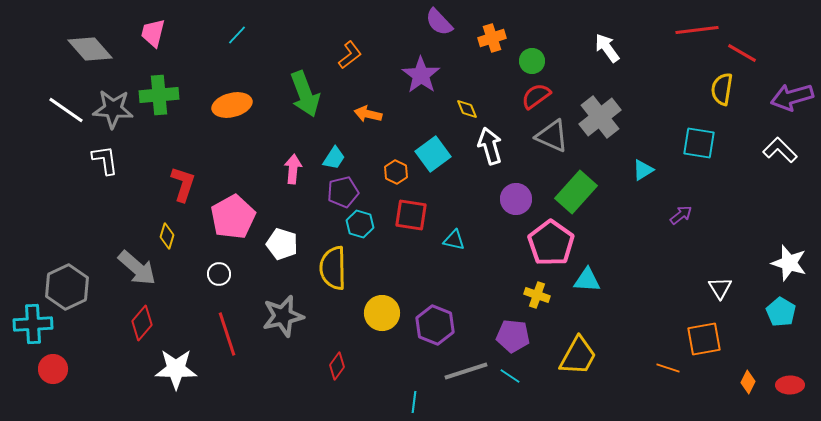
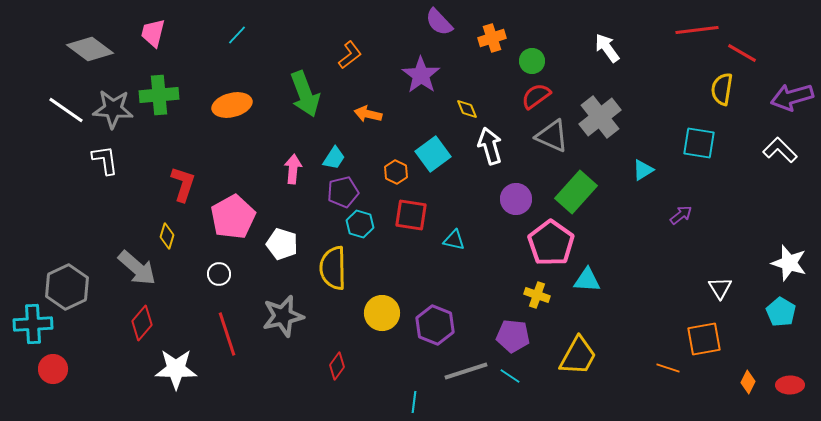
gray diamond at (90, 49): rotated 12 degrees counterclockwise
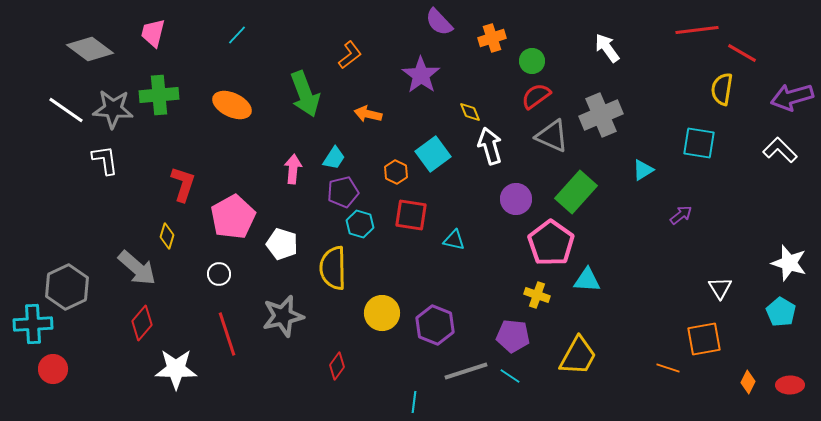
orange ellipse at (232, 105): rotated 39 degrees clockwise
yellow diamond at (467, 109): moved 3 px right, 3 px down
gray cross at (600, 117): moved 1 px right, 2 px up; rotated 15 degrees clockwise
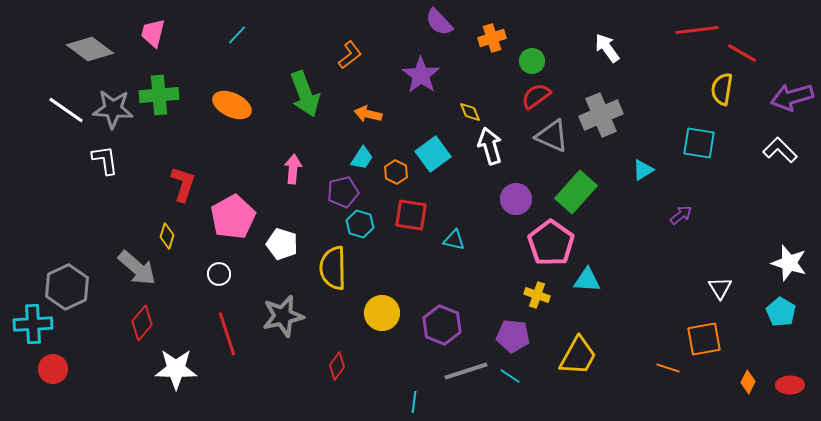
cyan trapezoid at (334, 158): moved 28 px right
purple hexagon at (435, 325): moved 7 px right
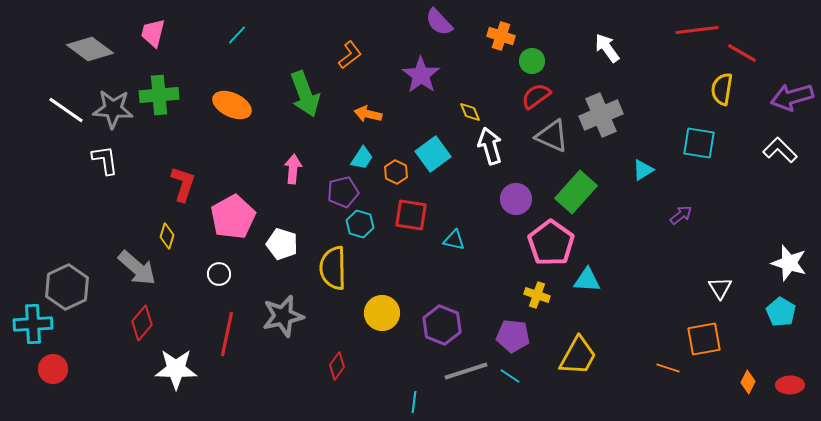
orange cross at (492, 38): moved 9 px right, 2 px up; rotated 36 degrees clockwise
red line at (227, 334): rotated 30 degrees clockwise
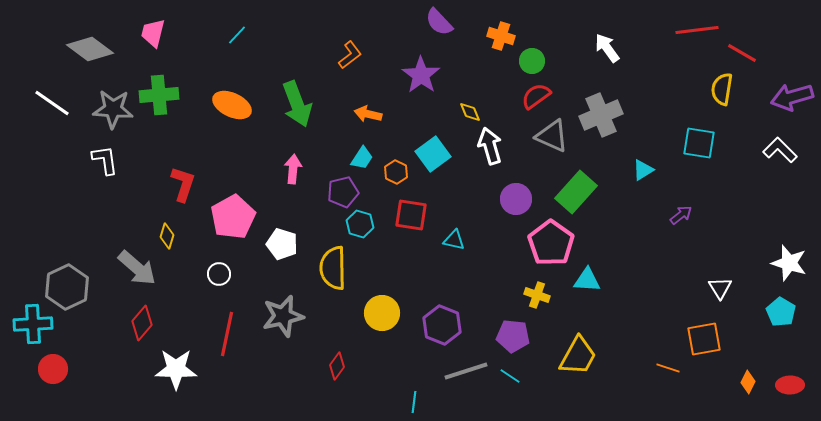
green arrow at (305, 94): moved 8 px left, 10 px down
white line at (66, 110): moved 14 px left, 7 px up
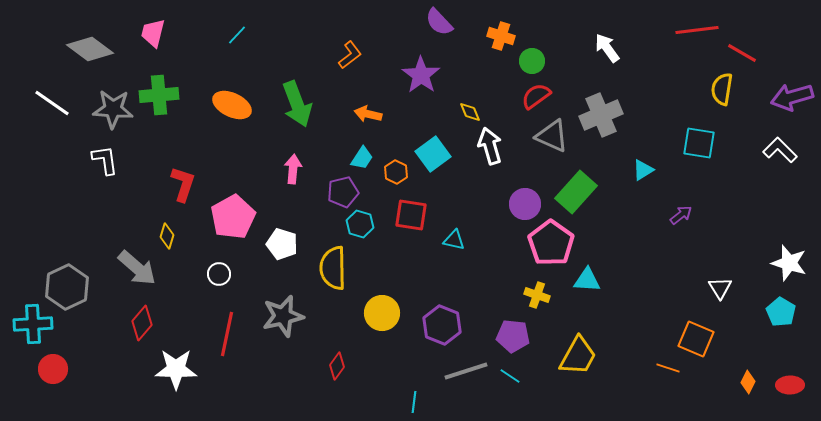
purple circle at (516, 199): moved 9 px right, 5 px down
orange square at (704, 339): moved 8 px left; rotated 33 degrees clockwise
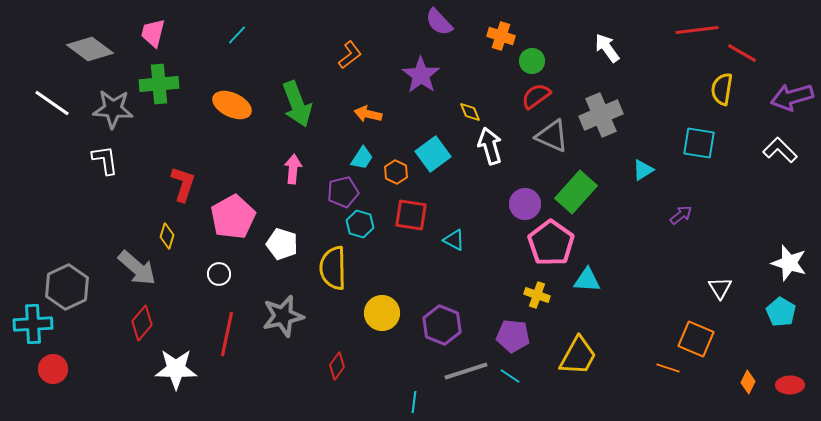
green cross at (159, 95): moved 11 px up
cyan triangle at (454, 240): rotated 15 degrees clockwise
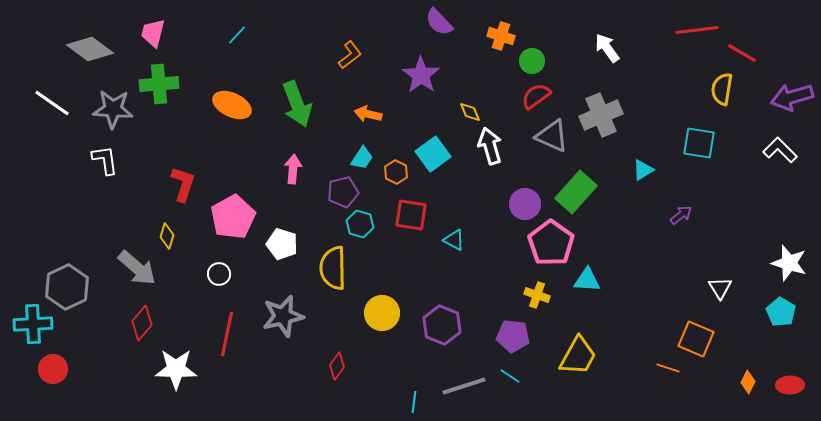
gray line at (466, 371): moved 2 px left, 15 px down
